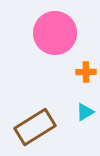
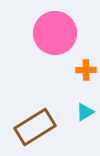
orange cross: moved 2 px up
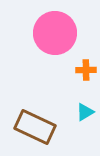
brown rectangle: rotated 57 degrees clockwise
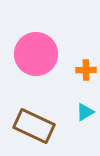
pink circle: moved 19 px left, 21 px down
brown rectangle: moved 1 px left, 1 px up
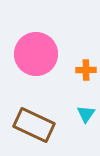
cyan triangle: moved 1 px right, 2 px down; rotated 24 degrees counterclockwise
brown rectangle: moved 1 px up
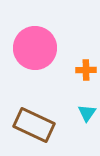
pink circle: moved 1 px left, 6 px up
cyan triangle: moved 1 px right, 1 px up
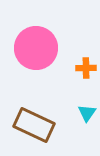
pink circle: moved 1 px right
orange cross: moved 2 px up
